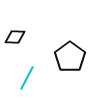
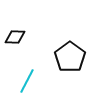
cyan line: moved 3 px down
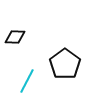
black pentagon: moved 5 px left, 7 px down
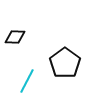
black pentagon: moved 1 px up
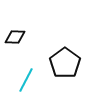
cyan line: moved 1 px left, 1 px up
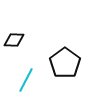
black diamond: moved 1 px left, 3 px down
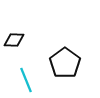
cyan line: rotated 50 degrees counterclockwise
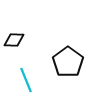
black pentagon: moved 3 px right, 1 px up
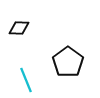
black diamond: moved 5 px right, 12 px up
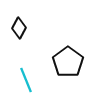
black diamond: rotated 65 degrees counterclockwise
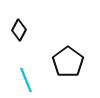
black diamond: moved 2 px down
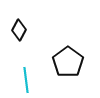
cyan line: rotated 15 degrees clockwise
